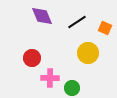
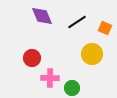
yellow circle: moved 4 px right, 1 px down
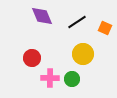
yellow circle: moved 9 px left
green circle: moved 9 px up
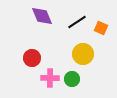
orange square: moved 4 px left
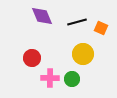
black line: rotated 18 degrees clockwise
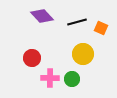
purple diamond: rotated 20 degrees counterclockwise
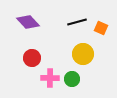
purple diamond: moved 14 px left, 6 px down
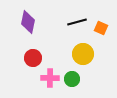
purple diamond: rotated 55 degrees clockwise
red circle: moved 1 px right
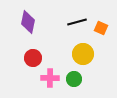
green circle: moved 2 px right
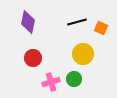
pink cross: moved 1 px right, 4 px down; rotated 18 degrees counterclockwise
